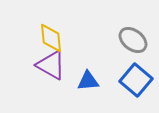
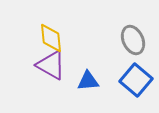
gray ellipse: rotated 28 degrees clockwise
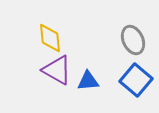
yellow diamond: moved 1 px left
purple triangle: moved 6 px right, 5 px down
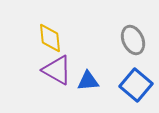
blue square: moved 5 px down
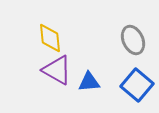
blue triangle: moved 1 px right, 1 px down
blue square: moved 1 px right
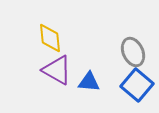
gray ellipse: moved 12 px down
blue triangle: rotated 10 degrees clockwise
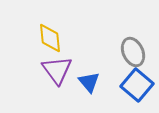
purple triangle: rotated 24 degrees clockwise
blue triangle: rotated 45 degrees clockwise
